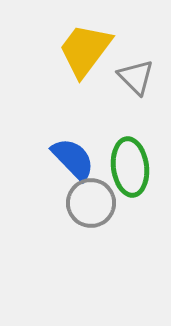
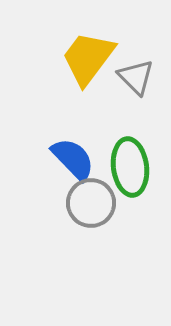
yellow trapezoid: moved 3 px right, 8 px down
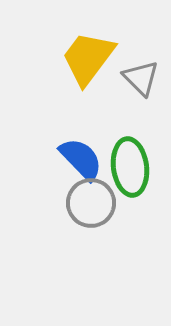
gray triangle: moved 5 px right, 1 px down
blue semicircle: moved 8 px right
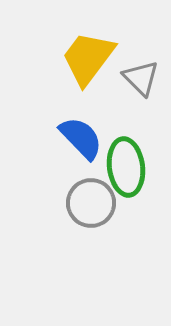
blue semicircle: moved 21 px up
green ellipse: moved 4 px left
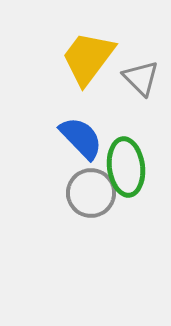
gray circle: moved 10 px up
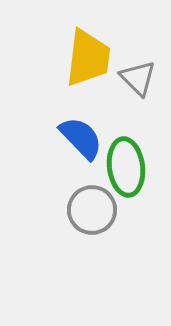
yellow trapezoid: rotated 150 degrees clockwise
gray triangle: moved 3 px left
gray circle: moved 1 px right, 17 px down
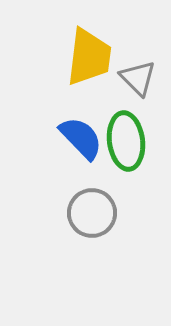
yellow trapezoid: moved 1 px right, 1 px up
green ellipse: moved 26 px up
gray circle: moved 3 px down
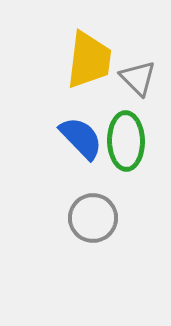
yellow trapezoid: moved 3 px down
green ellipse: rotated 6 degrees clockwise
gray circle: moved 1 px right, 5 px down
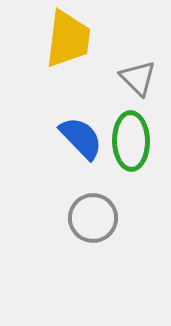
yellow trapezoid: moved 21 px left, 21 px up
green ellipse: moved 5 px right
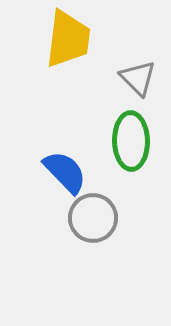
blue semicircle: moved 16 px left, 34 px down
